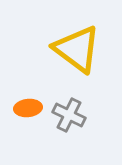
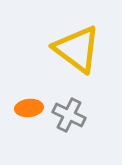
orange ellipse: moved 1 px right
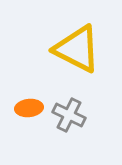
yellow triangle: rotated 10 degrees counterclockwise
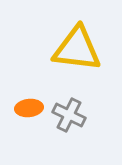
yellow triangle: rotated 20 degrees counterclockwise
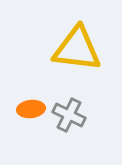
orange ellipse: moved 2 px right, 1 px down
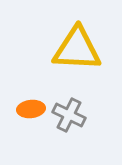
yellow triangle: rotated 4 degrees counterclockwise
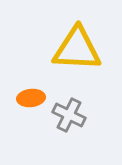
orange ellipse: moved 11 px up
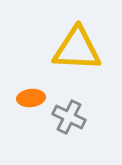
gray cross: moved 2 px down
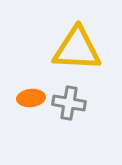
gray cross: moved 14 px up; rotated 16 degrees counterclockwise
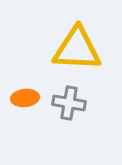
orange ellipse: moved 6 px left
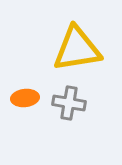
yellow triangle: rotated 12 degrees counterclockwise
